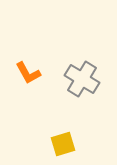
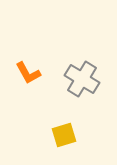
yellow square: moved 1 px right, 9 px up
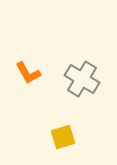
yellow square: moved 1 px left, 2 px down
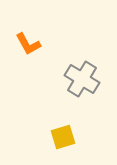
orange L-shape: moved 29 px up
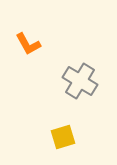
gray cross: moved 2 px left, 2 px down
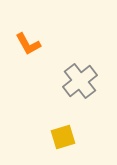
gray cross: rotated 20 degrees clockwise
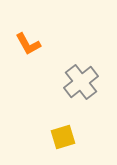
gray cross: moved 1 px right, 1 px down
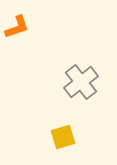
orange L-shape: moved 11 px left, 17 px up; rotated 80 degrees counterclockwise
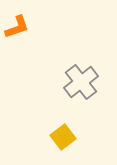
yellow square: rotated 20 degrees counterclockwise
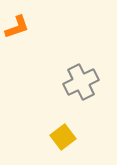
gray cross: rotated 12 degrees clockwise
